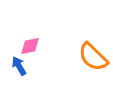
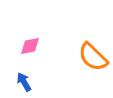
blue arrow: moved 5 px right, 16 px down
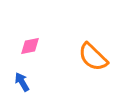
blue arrow: moved 2 px left
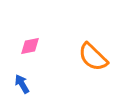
blue arrow: moved 2 px down
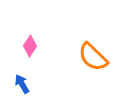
pink diamond: rotated 45 degrees counterclockwise
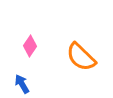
orange semicircle: moved 12 px left
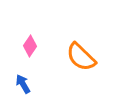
blue arrow: moved 1 px right
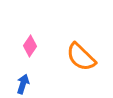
blue arrow: rotated 48 degrees clockwise
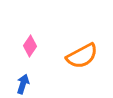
orange semicircle: moved 1 px right, 1 px up; rotated 72 degrees counterclockwise
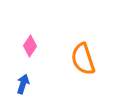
orange semicircle: moved 1 px right, 3 px down; rotated 100 degrees clockwise
